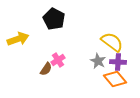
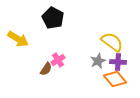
black pentagon: moved 1 px left, 1 px up
yellow arrow: rotated 50 degrees clockwise
gray star: rotated 21 degrees clockwise
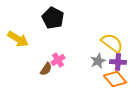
yellow semicircle: moved 1 px down
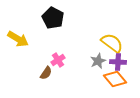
brown semicircle: moved 4 px down
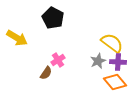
yellow arrow: moved 1 px left, 1 px up
orange diamond: moved 3 px down
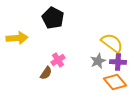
yellow arrow: rotated 35 degrees counterclockwise
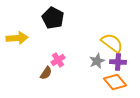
gray star: moved 1 px left
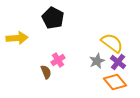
purple cross: rotated 35 degrees clockwise
brown semicircle: moved 1 px up; rotated 56 degrees counterclockwise
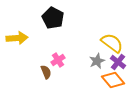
orange diamond: moved 2 px left, 2 px up
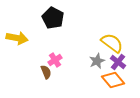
yellow arrow: rotated 15 degrees clockwise
pink cross: moved 3 px left
